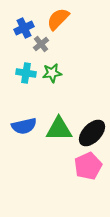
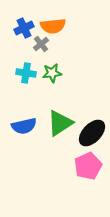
orange semicircle: moved 5 px left, 7 px down; rotated 140 degrees counterclockwise
green triangle: moved 1 px right, 6 px up; rotated 32 degrees counterclockwise
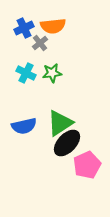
gray cross: moved 1 px left, 1 px up
cyan cross: rotated 18 degrees clockwise
black ellipse: moved 25 px left, 10 px down
pink pentagon: moved 1 px left, 1 px up
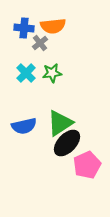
blue cross: rotated 30 degrees clockwise
cyan cross: rotated 18 degrees clockwise
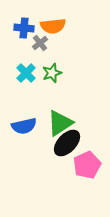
green star: rotated 12 degrees counterclockwise
